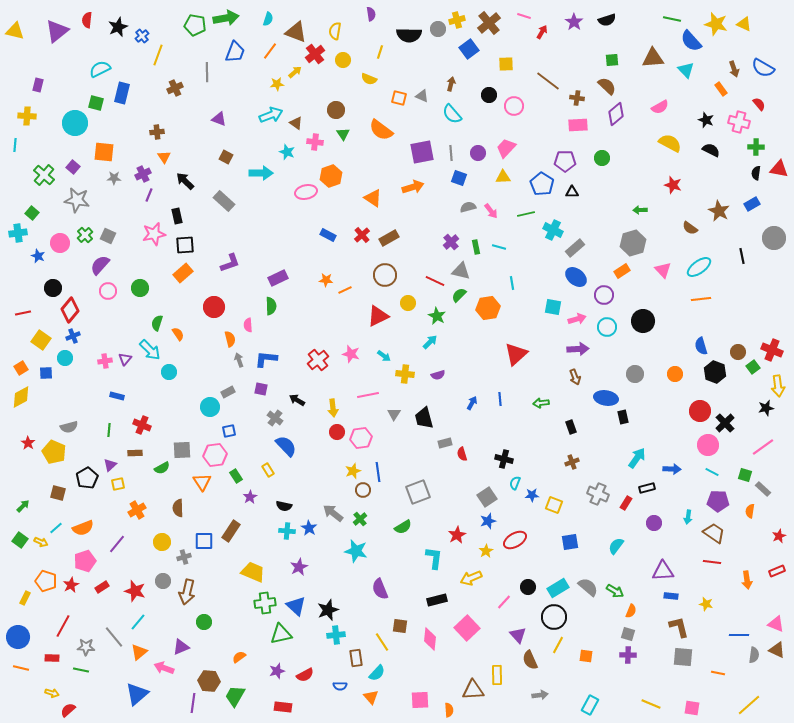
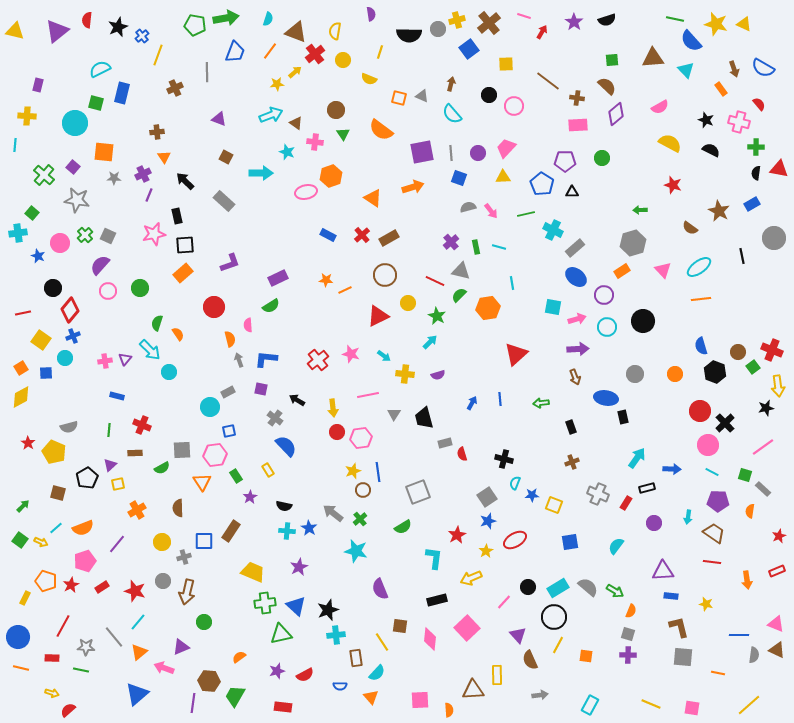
green line at (672, 19): moved 3 px right
green semicircle at (271, 306): rotated 60 degrees clockwise
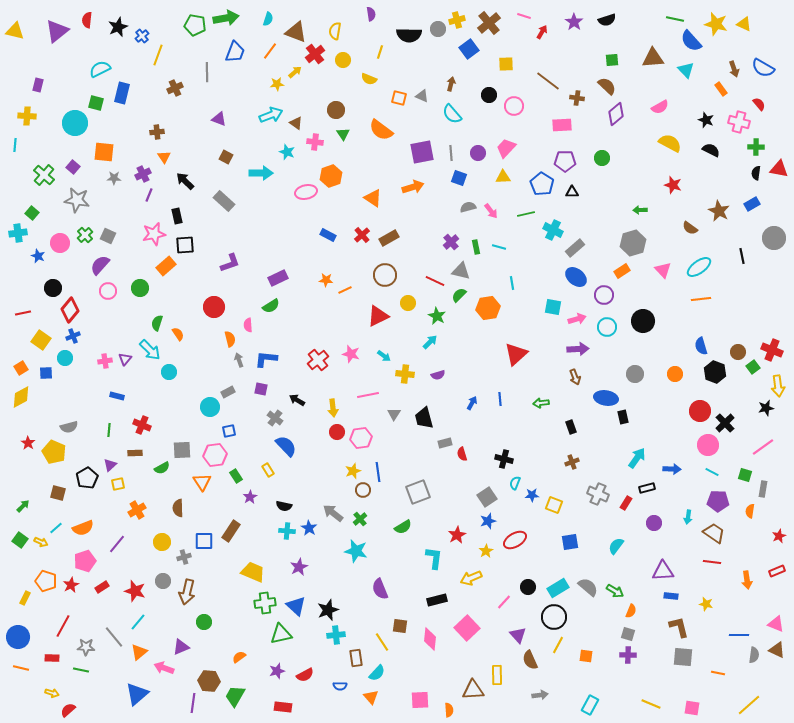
pink rectangle at (578, 125): moved 16 px left
orange rectangle at (183, 273): moved 17 px left, 7 px up
gray rectangle at (763, 489): rotated 56 degrees clockwise
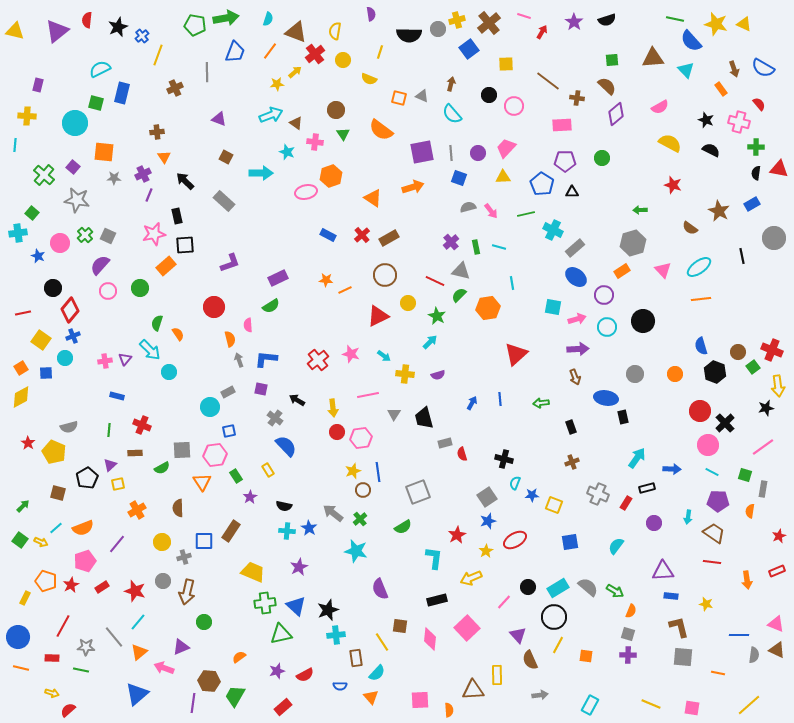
red rectangle at (283, 707): rotated 48 degrees counterclockwise
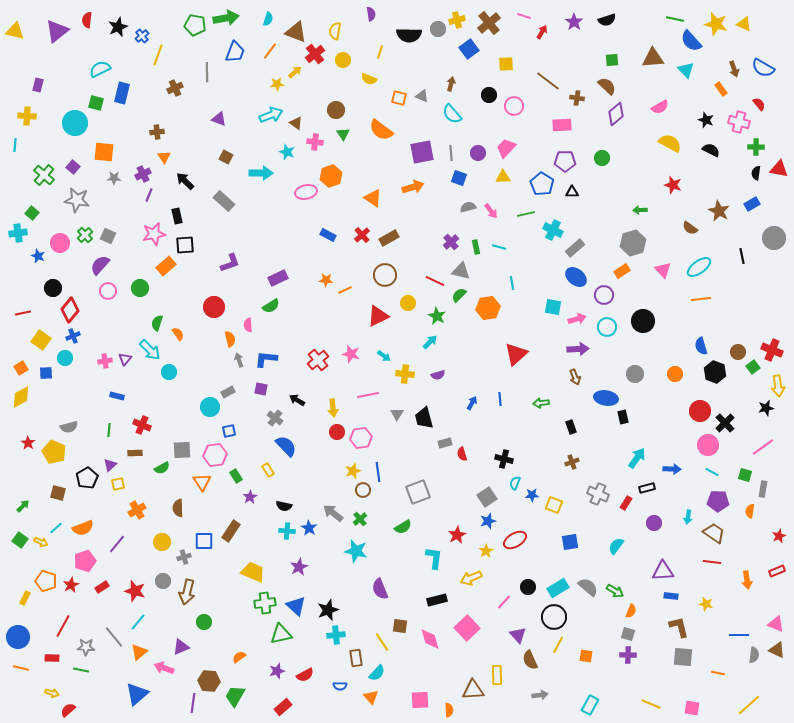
gray triangle at (394, 414): moved 3 px right
pink diamond at (430, 639): rotated 20 degrees counterclockwise
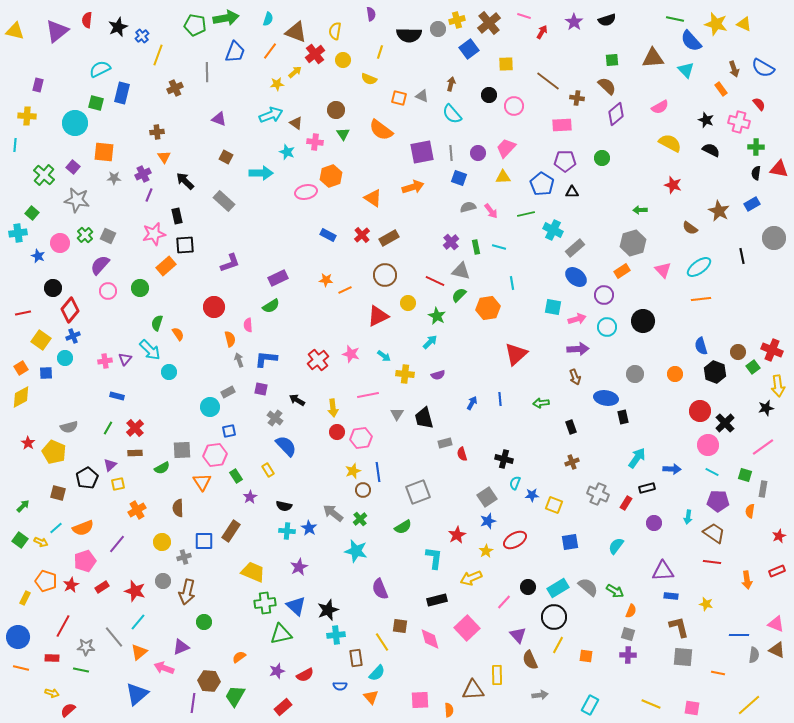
red cross at (142, 425): moved 7 px left, 3 px down; rotated 24 degrees clockwise
green line at (109, 430): moved 1 px left, 2 px up; rotated 24 degrees clockwise
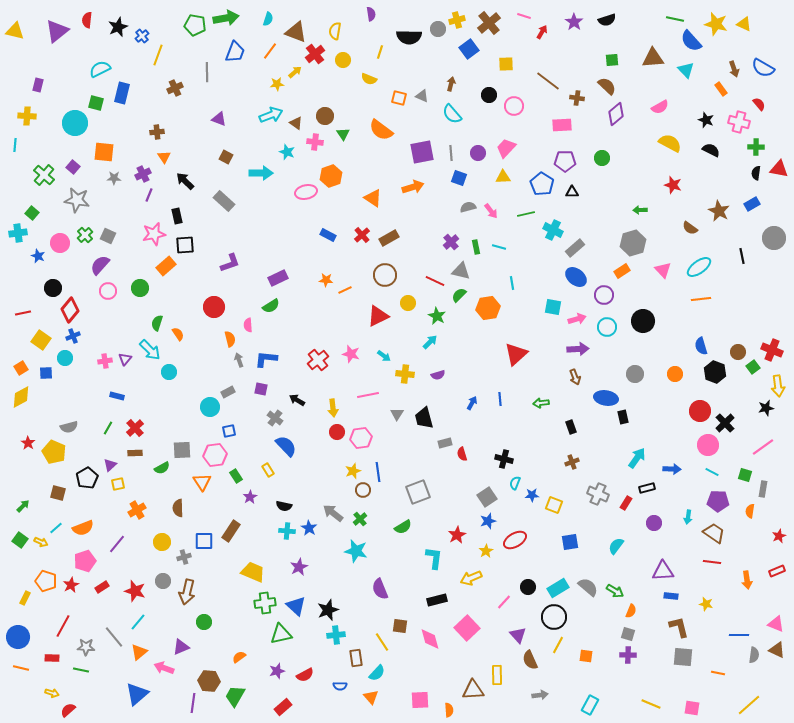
black semicircle at (409, 35): moved 2 px down
brown circle at (336, 110): moved 11 px left, 6 px down
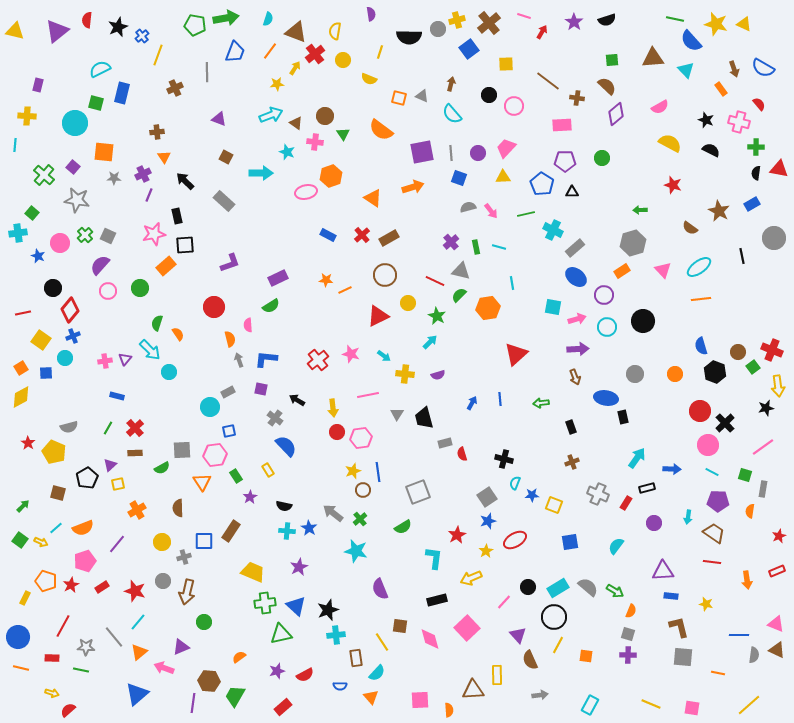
yellow arrow at (295, 72): moved 4 px up; rotated 16 degrees counterclockwise
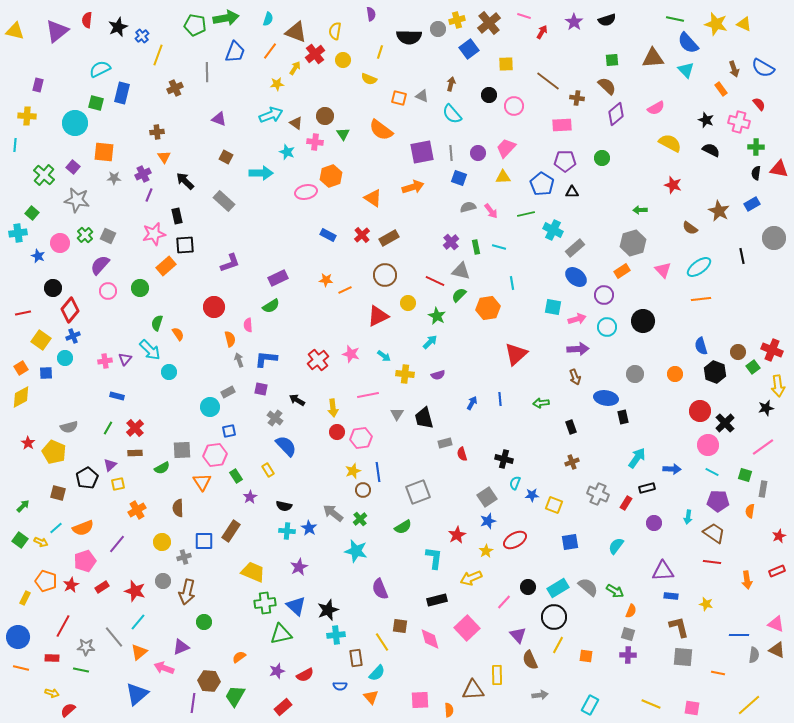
blue semicircle at (691, 41): moved 3 px left, 2 px down
pink semicircle at (660, 107): moved 4 px left, 1 px down
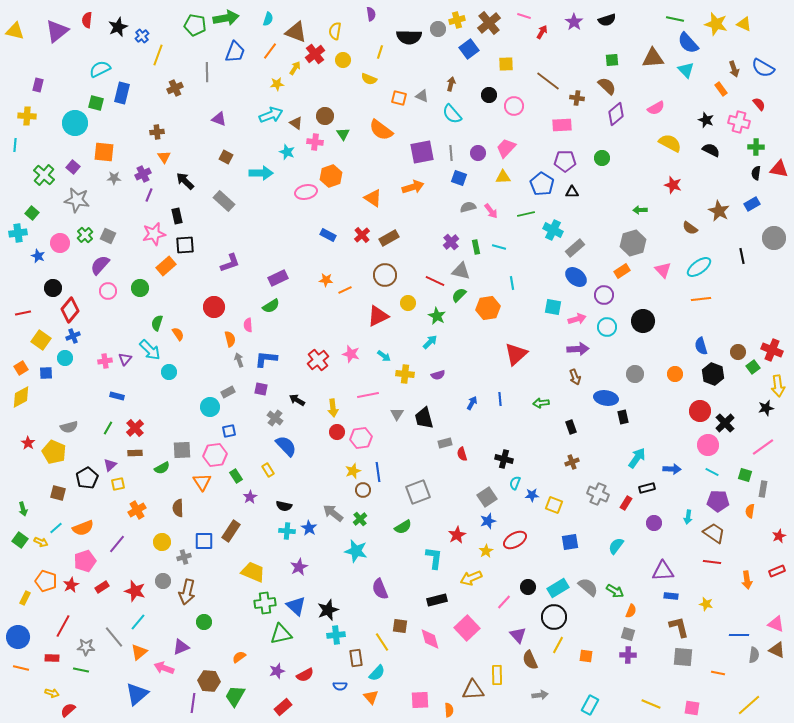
black hexagon at (715, 372): moved 2 px left, 2 px down
green arrow at (23, 506): moved 3 px down; rotated 120 degrees clockwise
